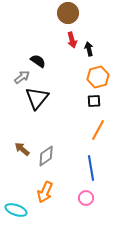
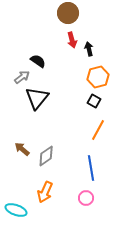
black square: rotated 32 degrees clockwise
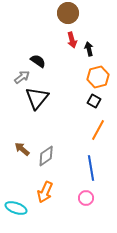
cyan ellipse: moved 2 px up
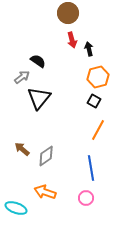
black triangle: moved 2 px right
orange arrow: rotated 85 degrees clockwise
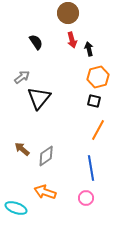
black semicircle: moved 2 px left, 19 px up; rotated 21 degrees clockwise
black square: rotated 16 degrees counterclockwise
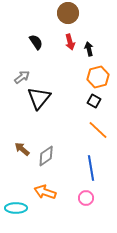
red arrow: moved 2 px left, 2 px down
black square: rotated 16 degrees clockwise
orange line: rotated 75 degrees counterclockwise
cyan ellipse: rotated 20 degrees counterclockwise
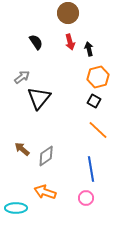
blue line: moved 1 px down
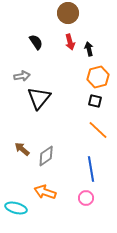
gray arrow: moved 1 px up; rotated 28 degrees clockwise
black square: moved 1 px right; rotated 16 degrees counterclockwise
cyan ellipse: rotated 15 degrees clockwise
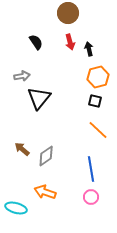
pink circle: moved 5 px right, 1 px up
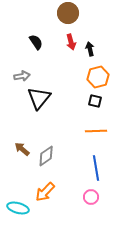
red arrow: moved 1 px right
black arrow: moved 1 px right
orange line: moved 2 px left, 1 px down; rotated 45 degrees counterclockwise
blue line: moved 5 px right, 1 px up
orange arrow: rotated 65 degrees counterclockwise
cyan ellipse: moved 2 px right
